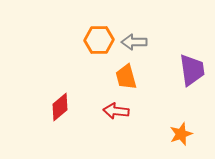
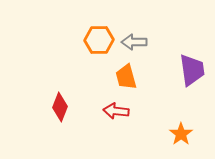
red diamond: rotated 28 degrees counterclockwise
orange star: rotated 15 degrees counterclockwise
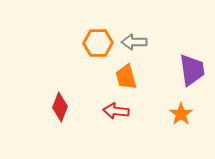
orange hexagon: moved 1 px left, 3 px down
orange star: moved 20 px up
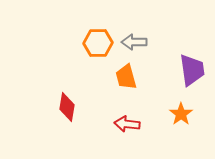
red diamond: moved 7 px right; rotated 12 degrees counterclockwise
red arrow: moved 11 px right, 13 px down
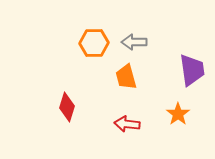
orange hexagon: moved 4 px left
red diamond: rotated 8 degrees clockwise
orange star: moved 3 px left
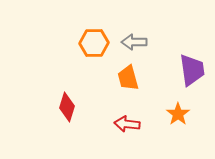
orange trapezoid: moved 2 px right, 1 px down
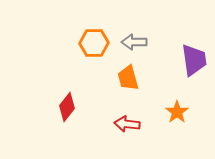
purple trapezoid: moved 2 px right, 10 px up
red diamond: rotated 20 degrees clockwise
orange star: moved 1 px left, 2 px up
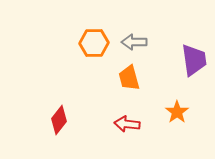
orange trapezoid: moved 1 px right
red diamond: moved 8 px left, 13 px down
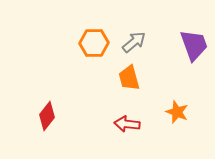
gray arrow: rotated 140 degrees clockwise
purple trapezoid: moved 15 px up; rotated 12 degrees counterclockwise
orange star: rotated 15 degrees counterclockwise
red diamond: moved 12 px left, 4 px up
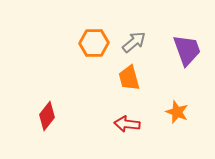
purple trapezoid: moved 7 px left, 5 px down
